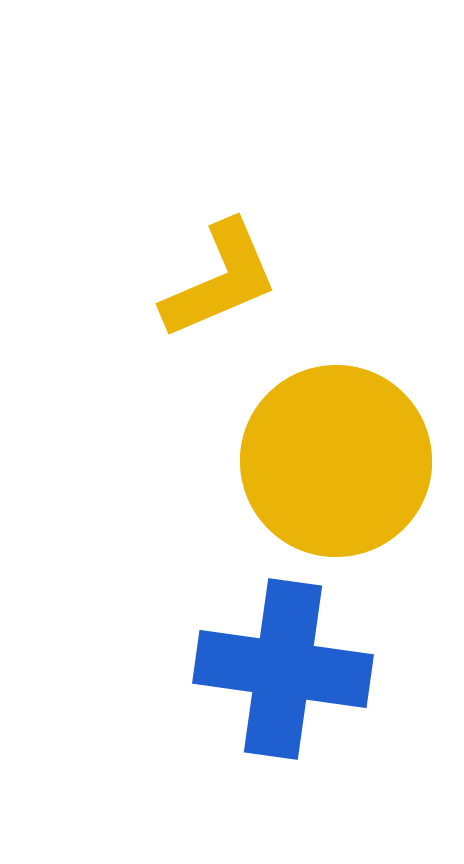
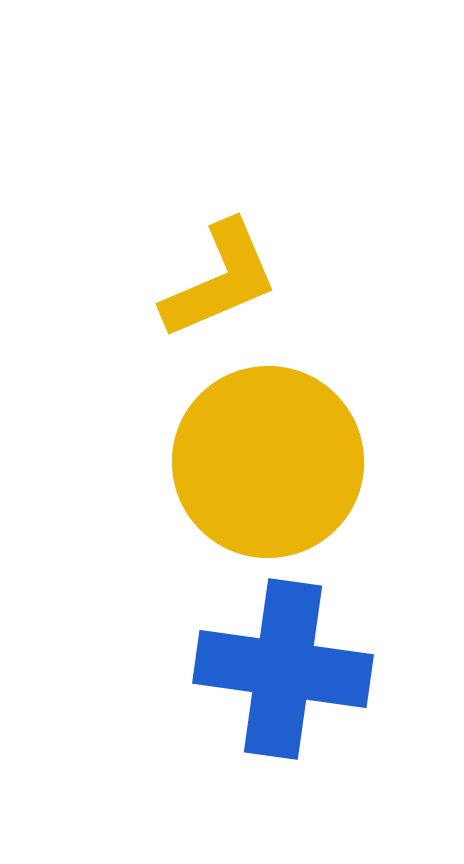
yellow circle: moved 68 px left, 1 px down
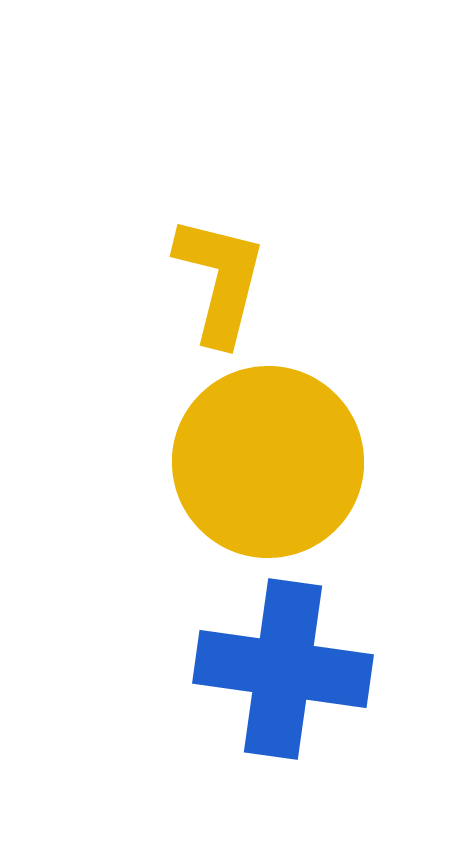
yellow L-shape: rotated 53 degrees counterclockwise
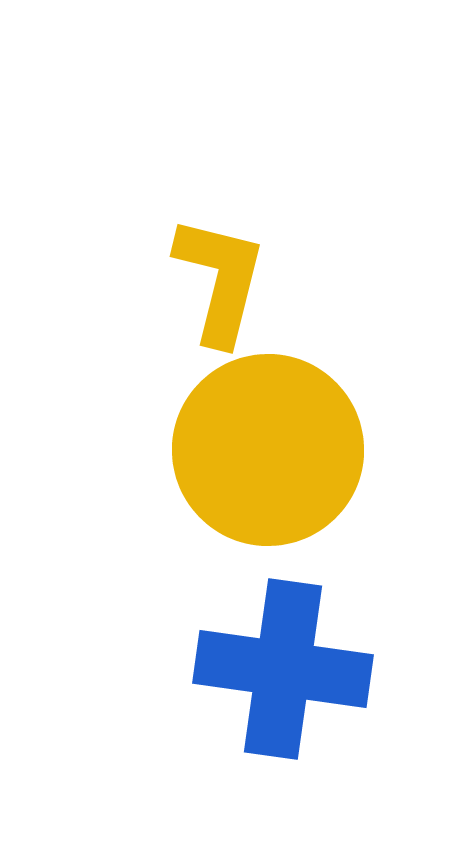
yellow circle: moved 12 px up
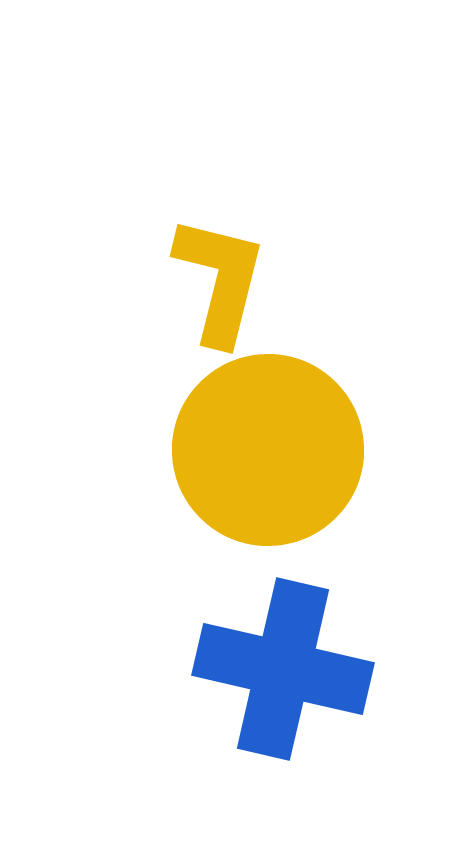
blue cross: rotated 5 degrees clockwise
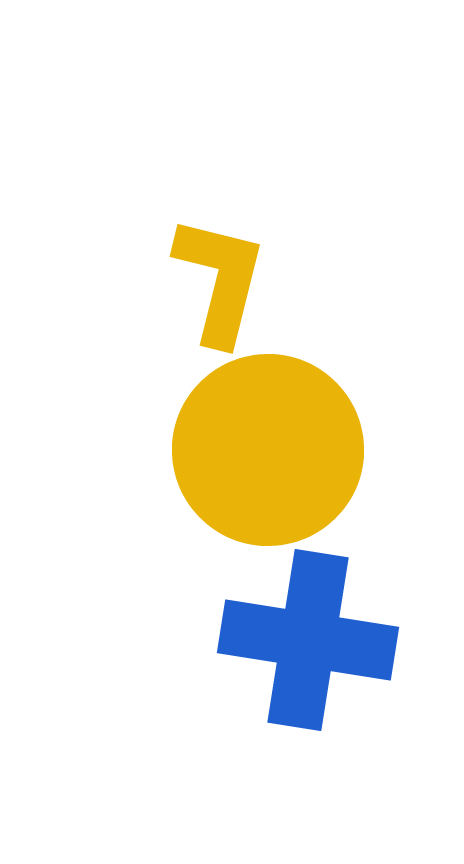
blue cross: moved 25 px right, 29 px up; rotated 4 degrees counterclockwise
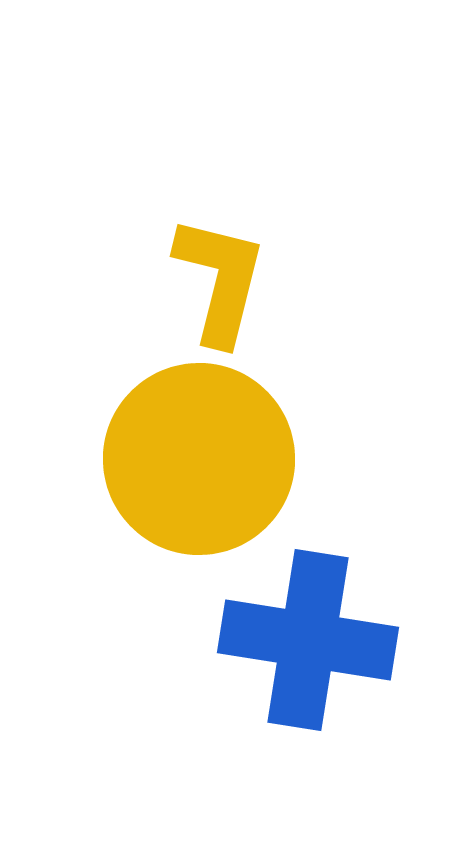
yellow circle: moved 69 px left, 9 px down
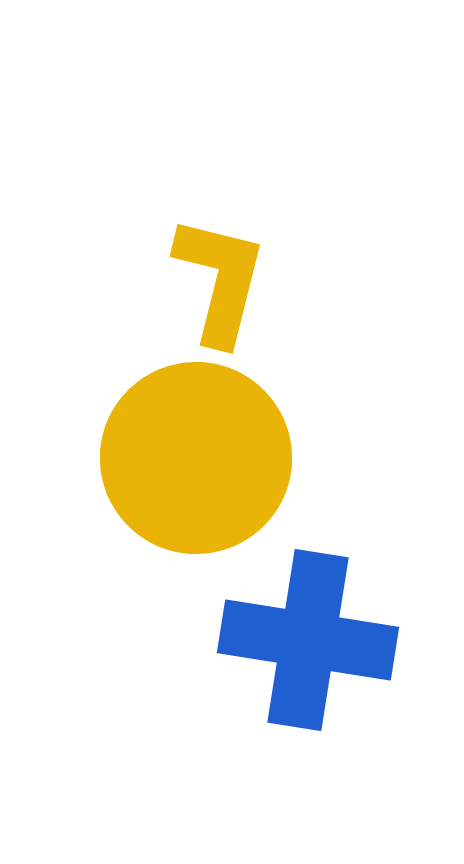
yellow circle: moved 3 px left, 1 px up
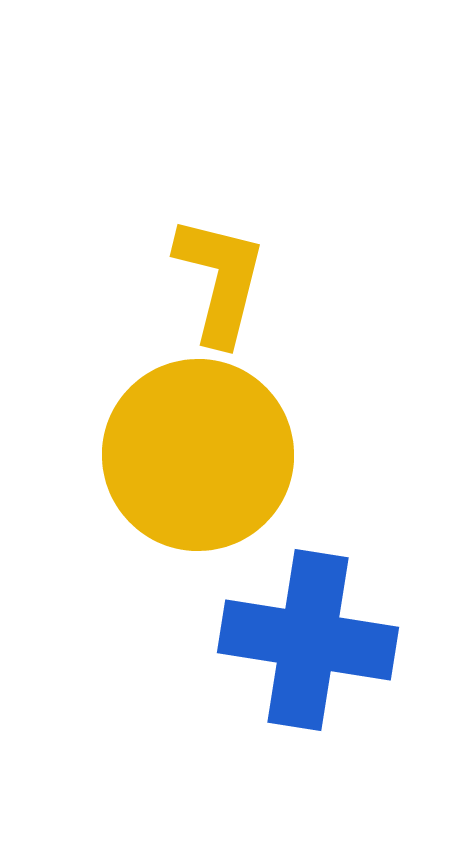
yellow circle: moved 2 px right, 3 px up
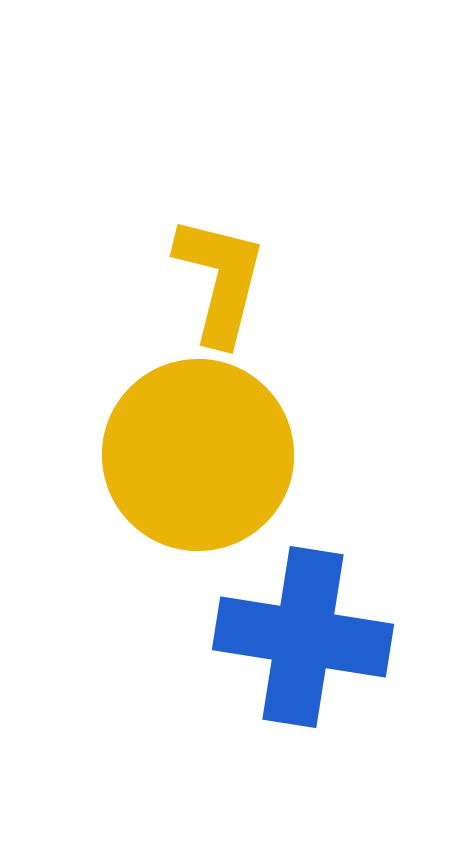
blue cross: moved 5 px left, 3 px up
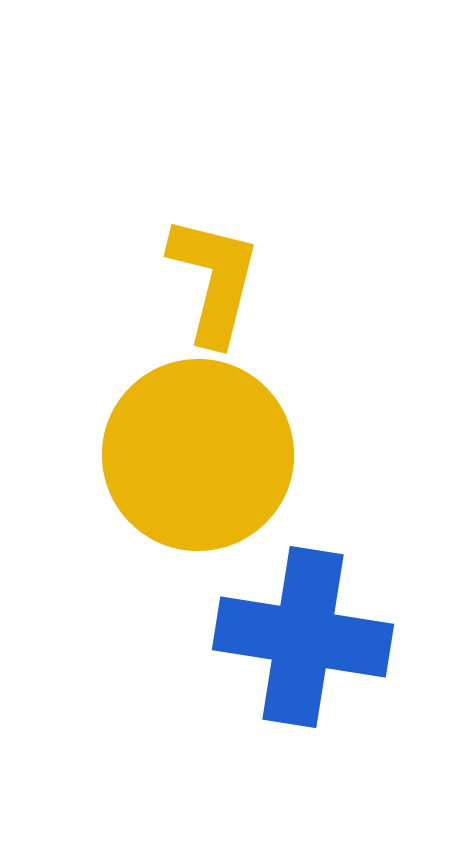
yellow L-shape: moved 6 px left
